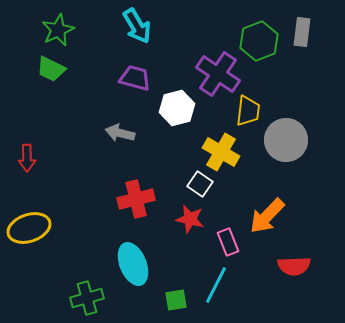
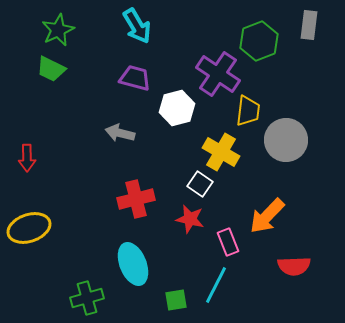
gray rectangle: moved 7 px right, 7 px up
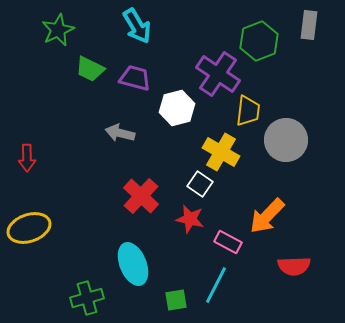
green trapezoid: moved 39 px right
red cross: moved 5 px right, 3 px up; rotated 33 degrees counterclockwise
pink rectangle: rotated 40 degrees counterclockwise
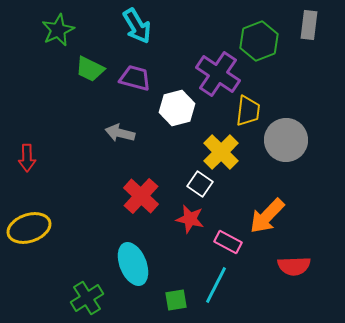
yellow cross: rotated 15 degrees clockwise
green cross: rotated 16 degrees counterclockwise
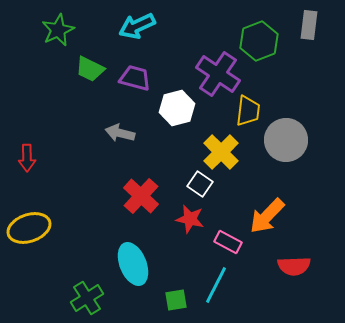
cyan arrow: rotated 96 degrees clockwise
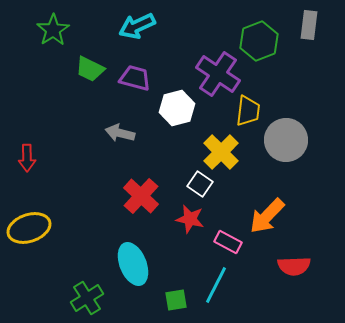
green star: moved 5 px left; rotated 8 degrees counterclockwise
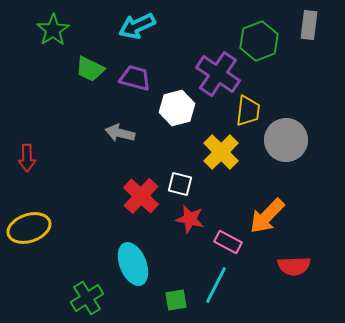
white square: moved 20 px left; rotated 20 degrees counterclockwise
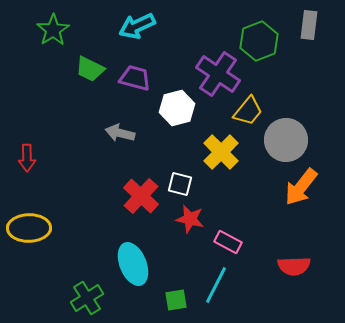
yellow trapezoid: rotated 32 degrees clockwise
orange arrow: moved 34 px right, 29 px up; rotated 6 degrees counterclockwise
yellow ellipse: rotated 18 degrees clockwise
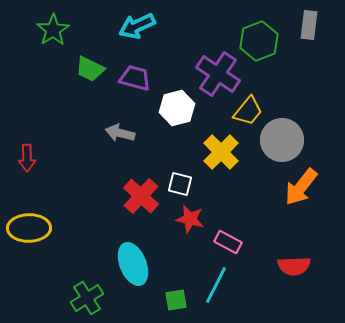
gray circle: moved 4 px left
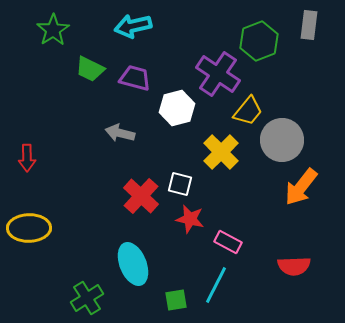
cyan arrow: moved 4 px left; rotated 12 degrees clockwise
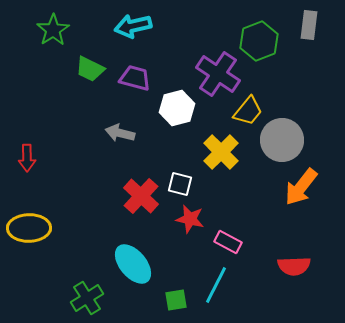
cyan ellipse: rotated 18 degrees counterclockwise
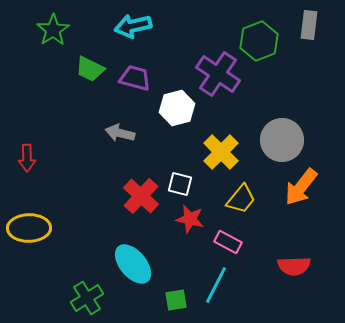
yellow trapezoid: moved 7 px left, 88 px down
